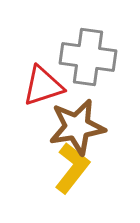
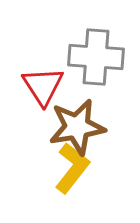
gray cross: moved 8 px right; rotated 4 degrees counterclockwise
red triangle: rotated 45 degrees counterclockwise
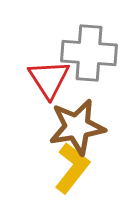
gray cross: moved 7 px left, 4 px up
red triangle: moved 6 px right, 7 px up
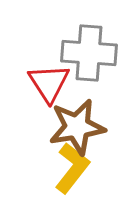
red triangle: moved 4 px down
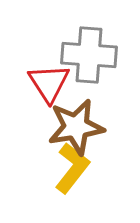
gray cross: moved 2 px down
brown star: moved 1 px left
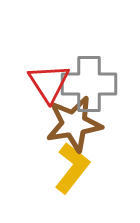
gray cross: moved 29 px down; rotated 4 degrees counterclockwise
brown star: moved 2 px left, 3 px up
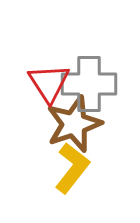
brown star: rotated 10 degrees counterclockwise
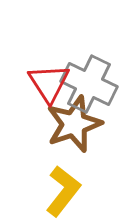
gray cross: rotated 26 degrees clockwise
yellow L-shape: moved 9 px left, 23 px down
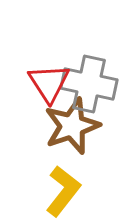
gray cross: rotated 14 degrees counterclockwise
brown star: moved 2 px left, 2 px down
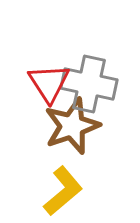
yellow L-shape: rotated 12 degrees clockwise
